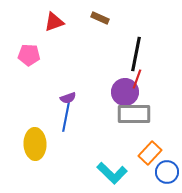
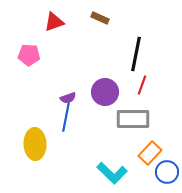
red line: moved 5 px right, 6 px down
purple circle: moved 20 px left
gray rectangle: moved 1 px left, 5 px down
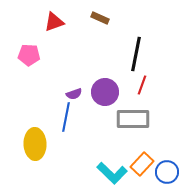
purple semicircle: moved 6 px right, 4 px up
orange rectangle: moved 8 px left, 11 px down
